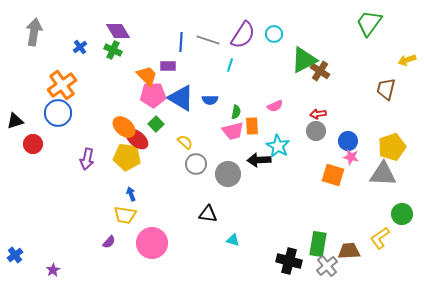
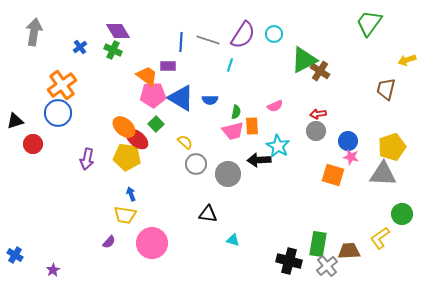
orange trapezoid at (147, 76): rotated 10 degrees counterclockwise
blue cross at (15, 255): rotated 21 degrees counterclockwise
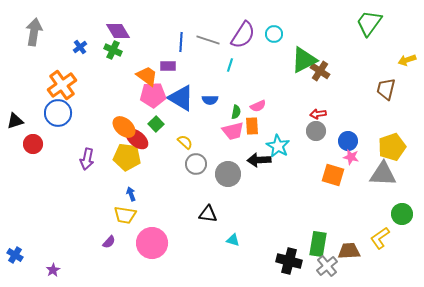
pink semicircle at (275, 106): moved 17 px left
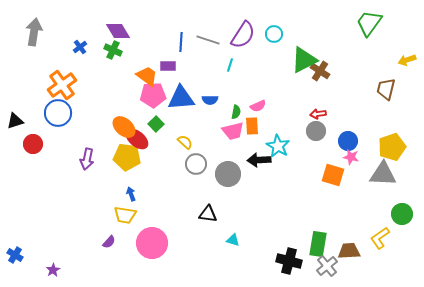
blue triangle at (181, 98): rotated 36 degrees counterclockwise
